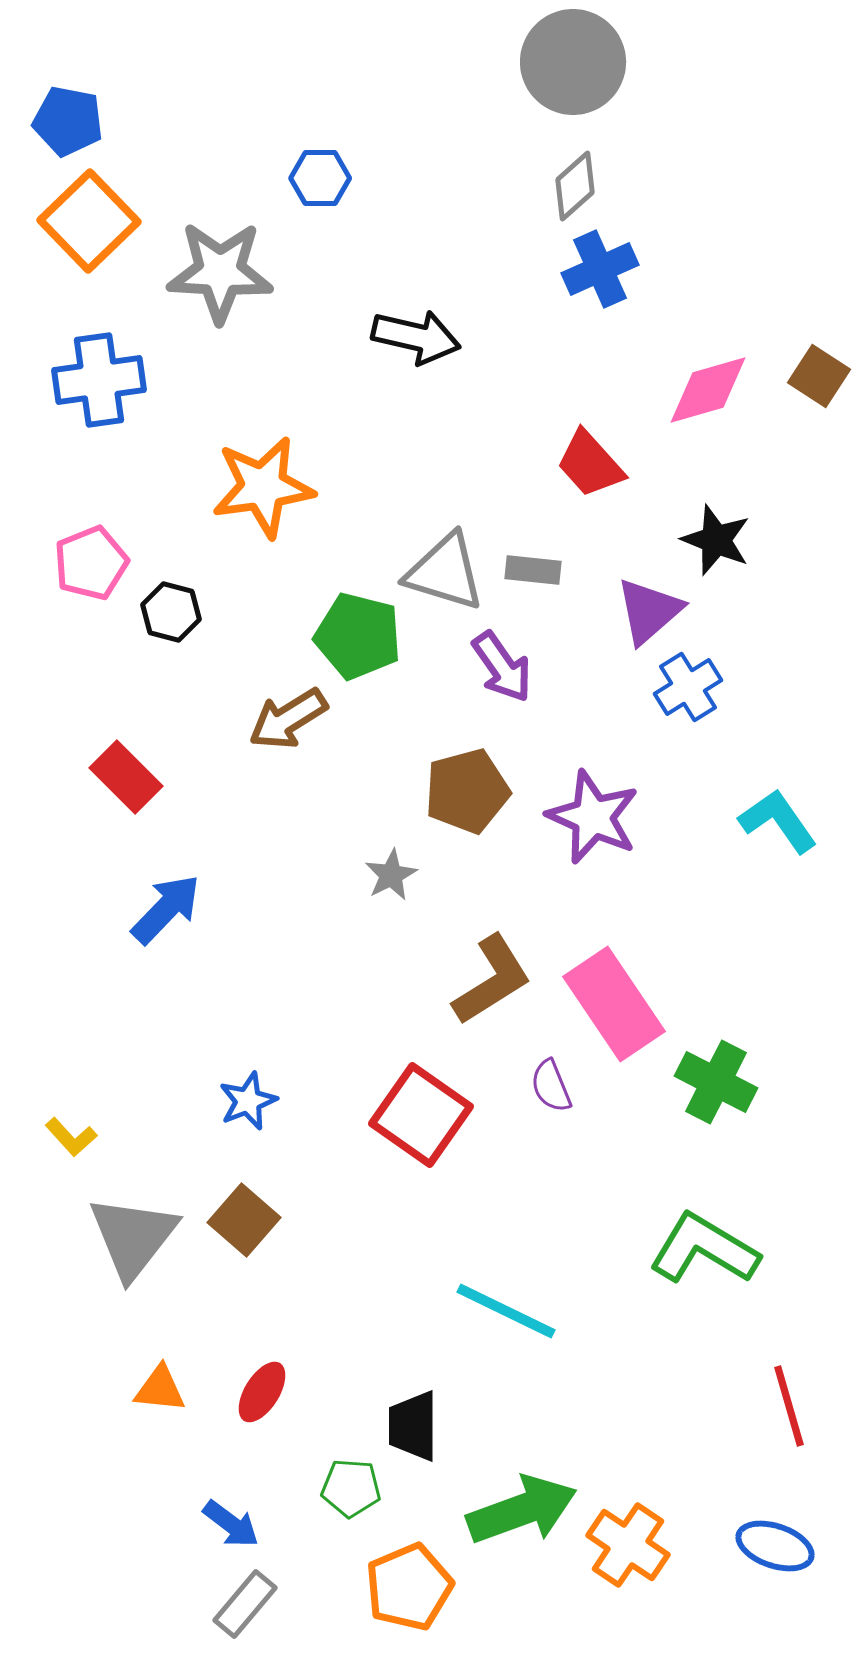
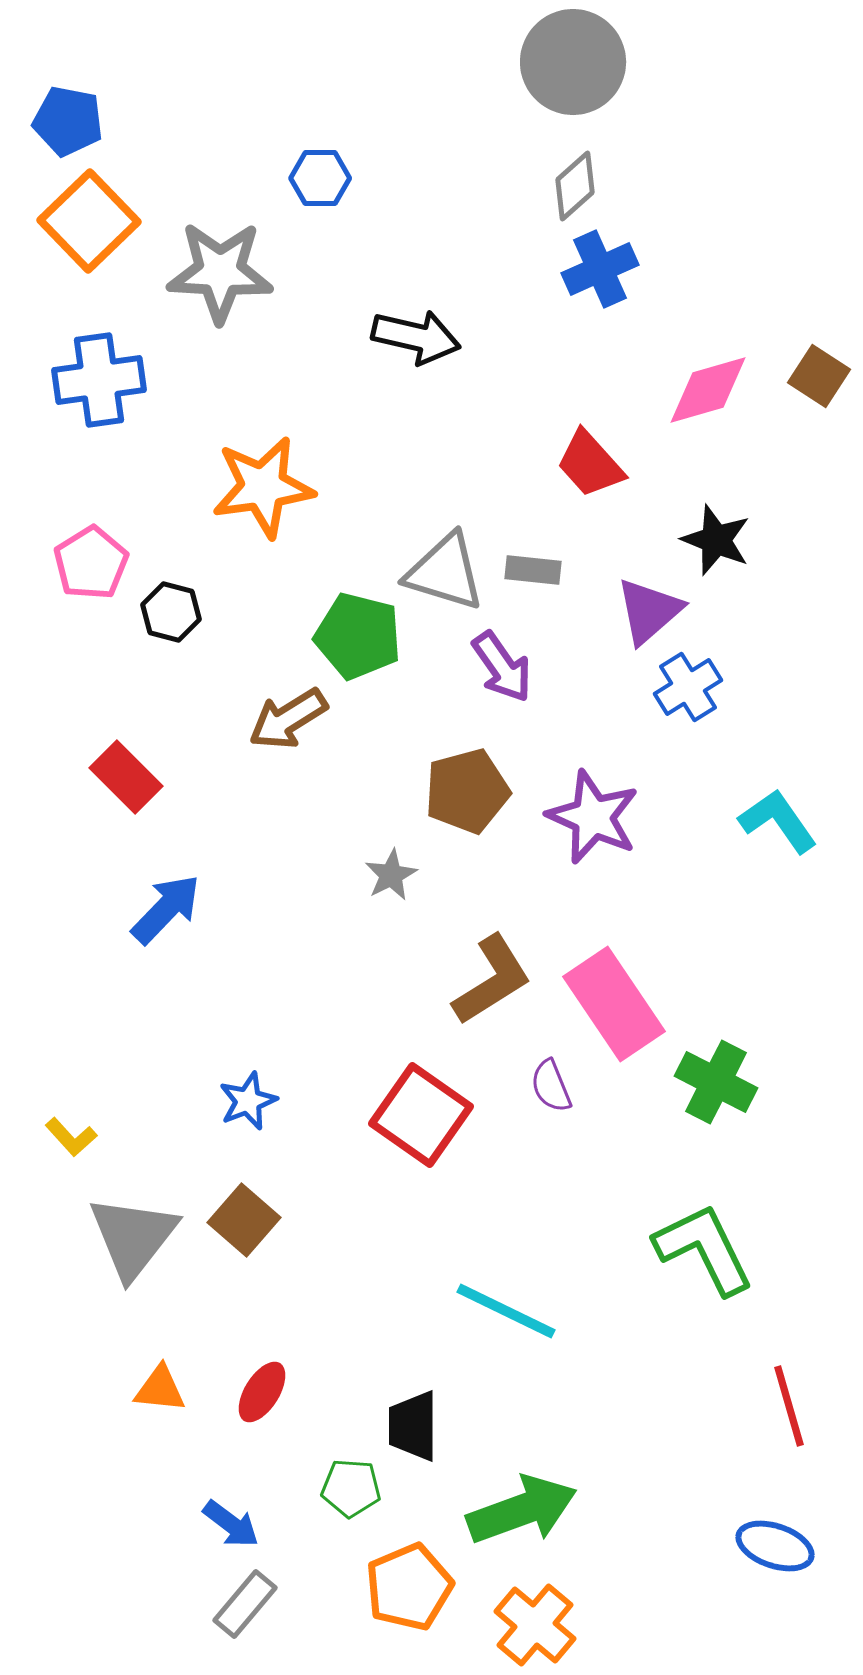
pink pentagon at (91, 563): rotated 10 degrees counterclockwise
green L-shape at (704, 1249): rotated 33 degrees clockwise
orange cross at (628, 1545): moved 93 px left, 80 px down; rotated 6 degrees clockwise
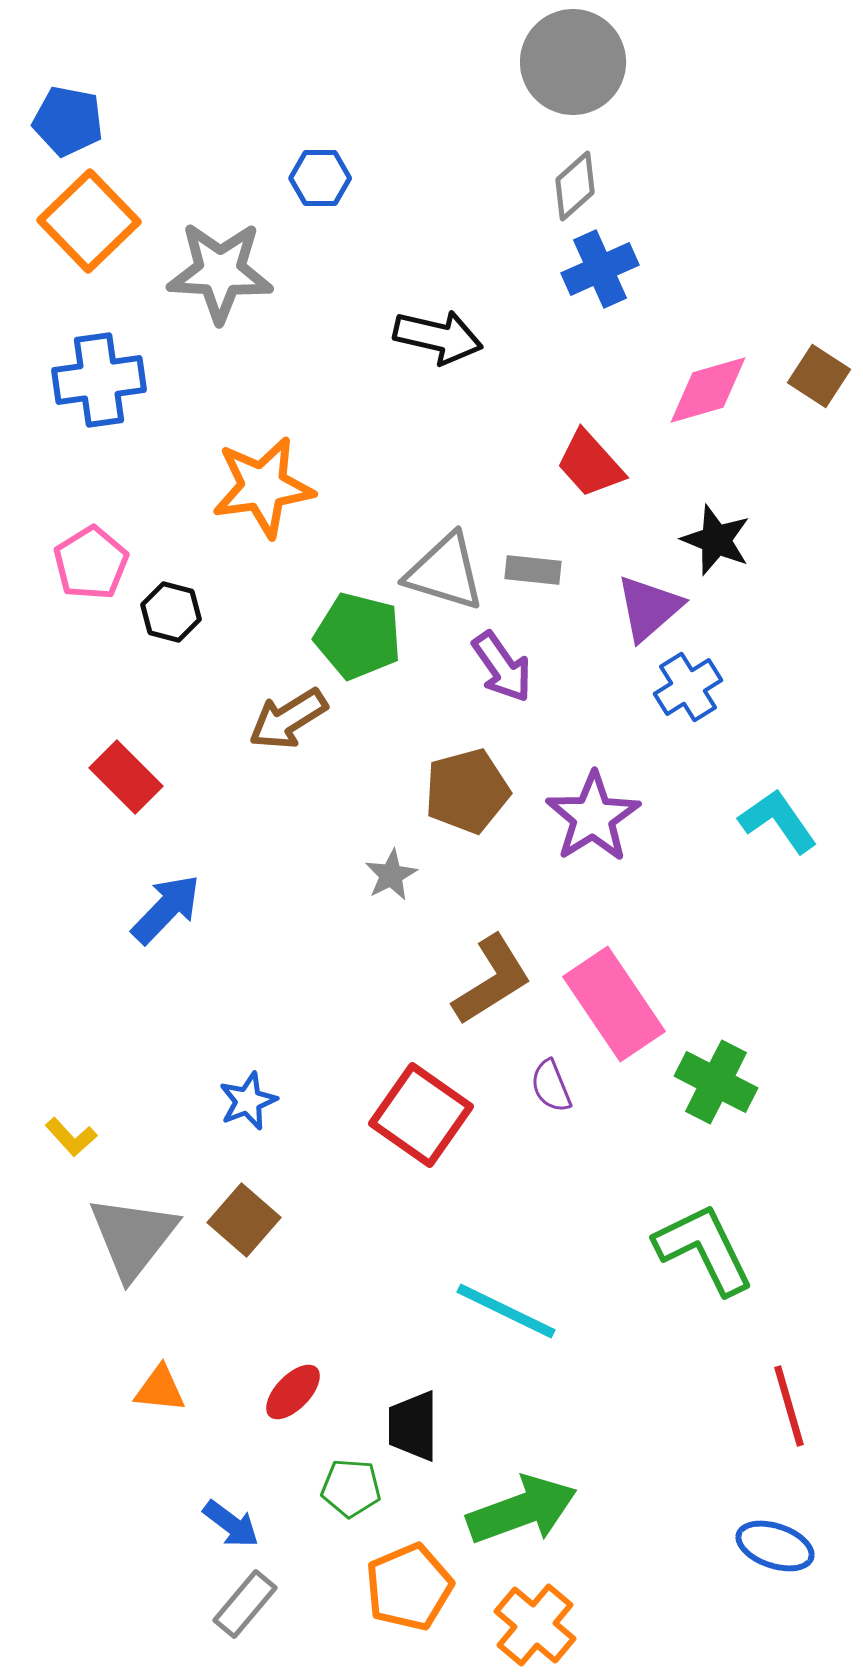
black arrow at (416, 337): moved 22 px right
purple triangle at (649, 611): moved 3 px up
purple star at (593, 817): rotated 16 degrees clockwise
red ellipse at (262, 1392): moved 31 px right; rotated 12 degrees clockwise
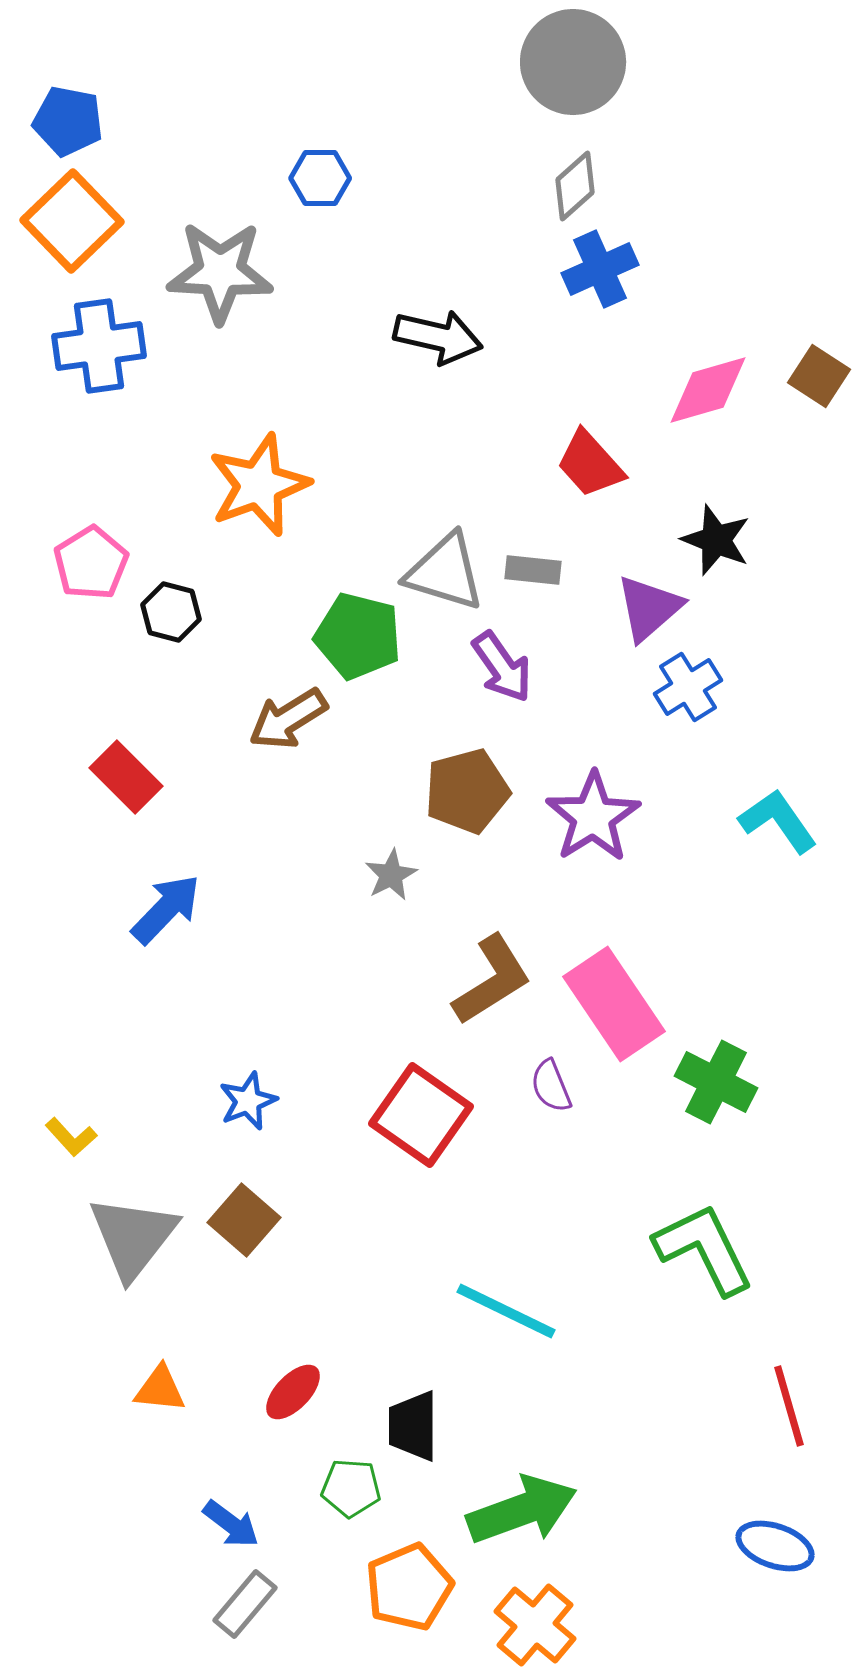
orange square at (89, 221): moved 17 px left
blue cross at (99, 380): moved 34 px up
orange star at (263, 487): moved 4 px left, 2 px up; rotated 12 degrees counterclockwise
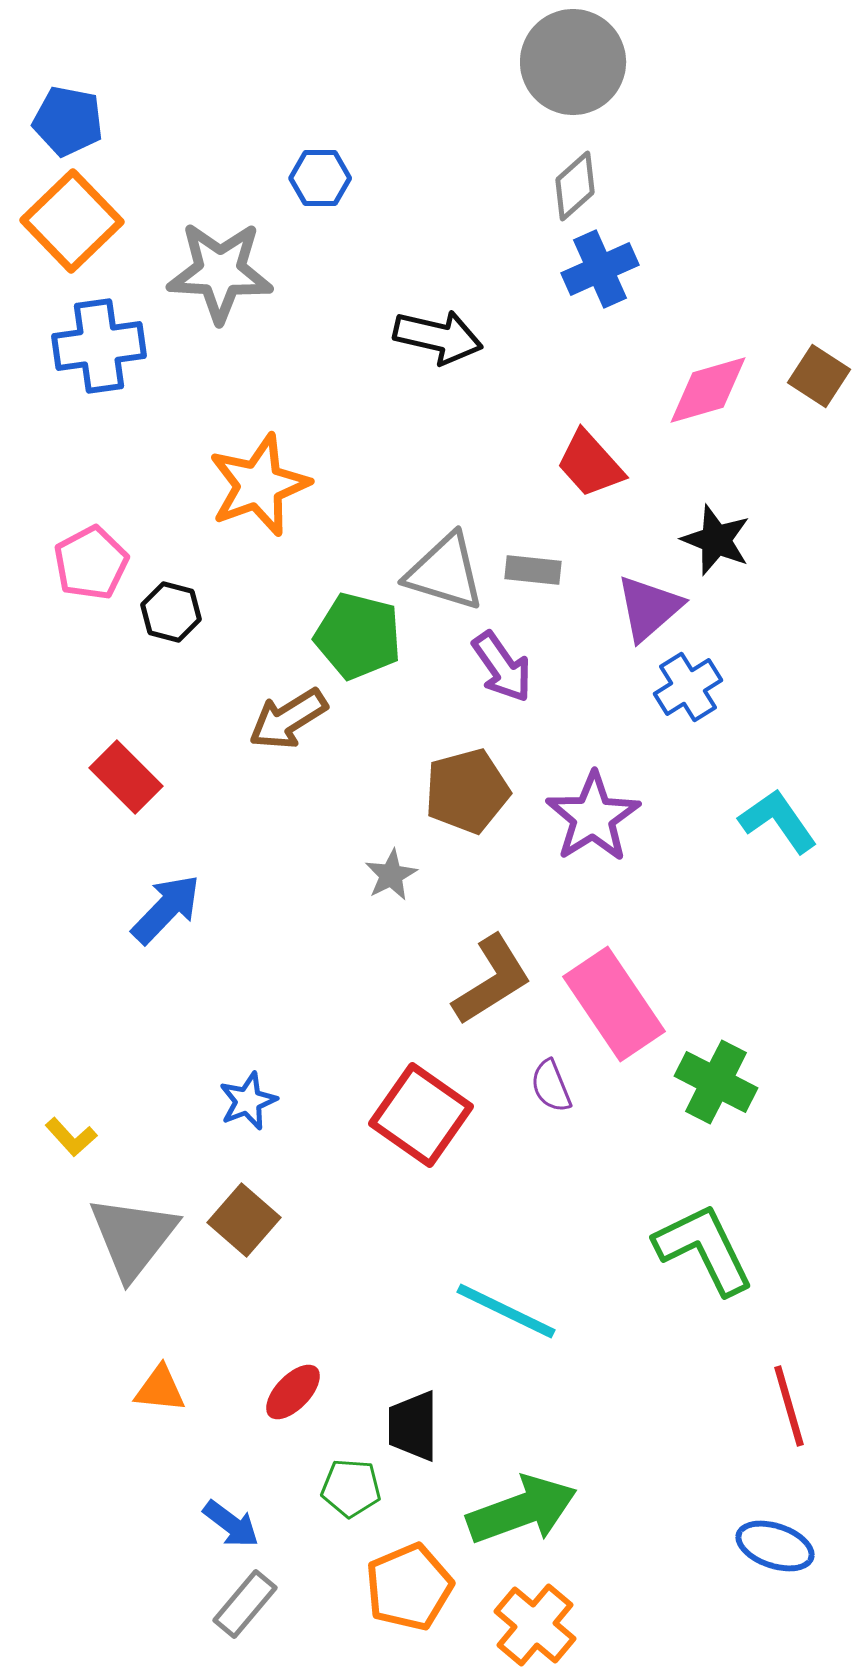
pink pentagon at (91, 563): rotated 4 degrees clockwise
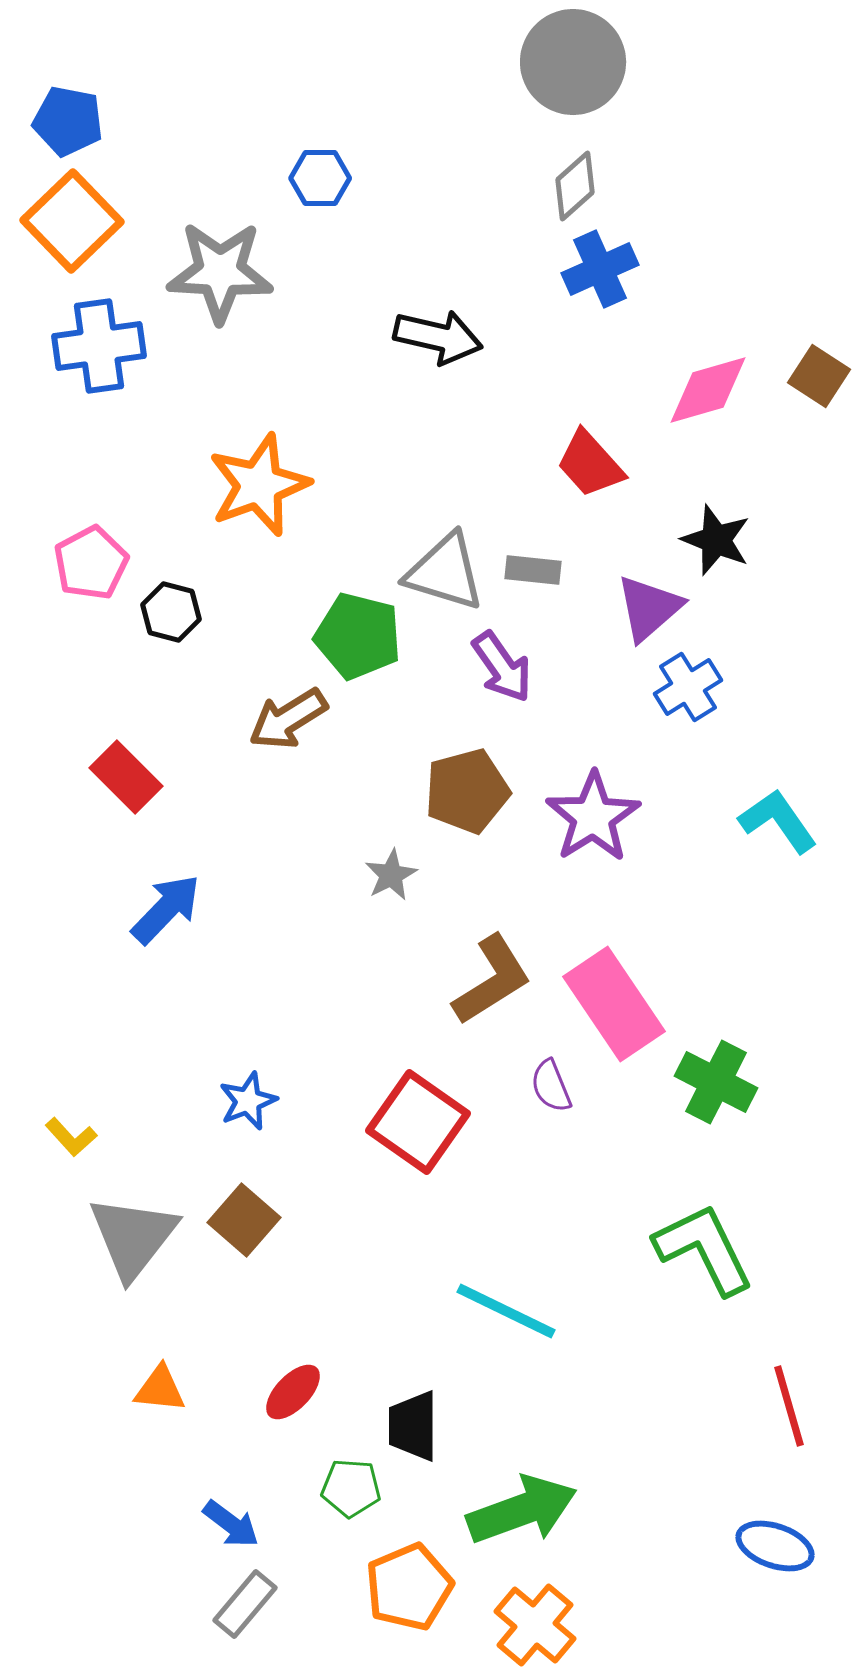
red square at (421, 1115): moved 3 px left, 7 px down
